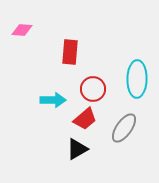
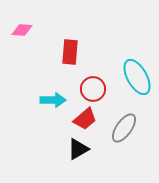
cyan ellipse: moved 2 px up; rotated 30 degrees counterclockwise
black triangle: moved 1 px right
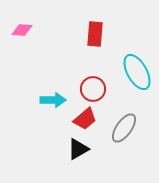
red rectangle: moved 25 px right, 18 px up
cyan ellipse: moved 5 px up
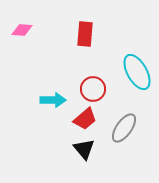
red rectangle: moved 10 px left
black triangle: moved 6 px right; rotated 40 degrees counterclockwise
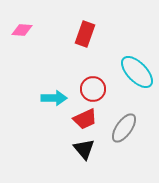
red rectangle: rotated 15 degrees clockwise
cyan ellipse: rotated 15 degrees counterclockwise
cyan arrow: moved 1 px right, 2 px up
red trapezoid: rotated 15 degrees clockwise
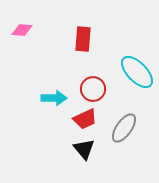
red rectangle: moved 2 px left, 5 px down; rotated 15 degrees counterclockwise
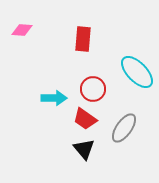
red trapezoid: rotated 60 degrees clockwise
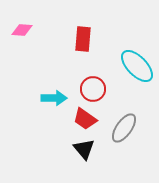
cyan ellipse: moved 6 px up
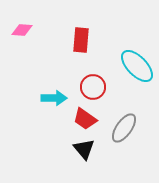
red rectangle: moved 2 px left, 1 px down
red circle: moved 2 px up
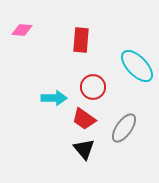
red trapezoid: moved 1 px left
